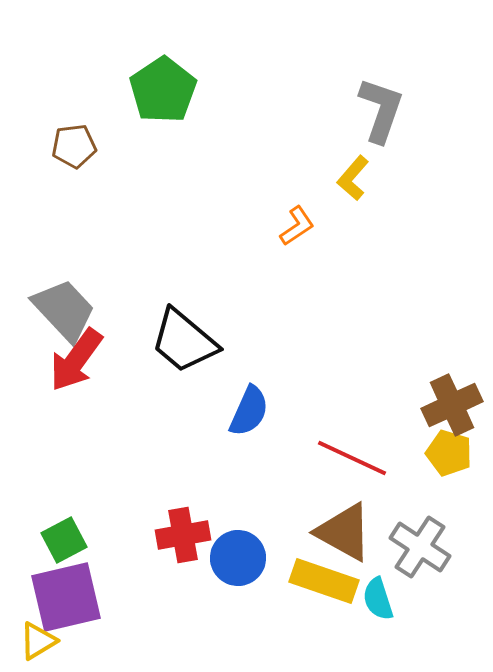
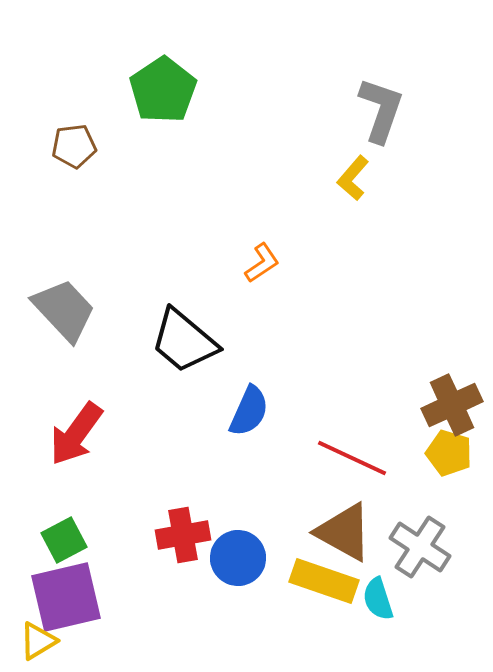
orange L-shape: moved 35 px left, 37 px down
red arrow: moved 74 px down
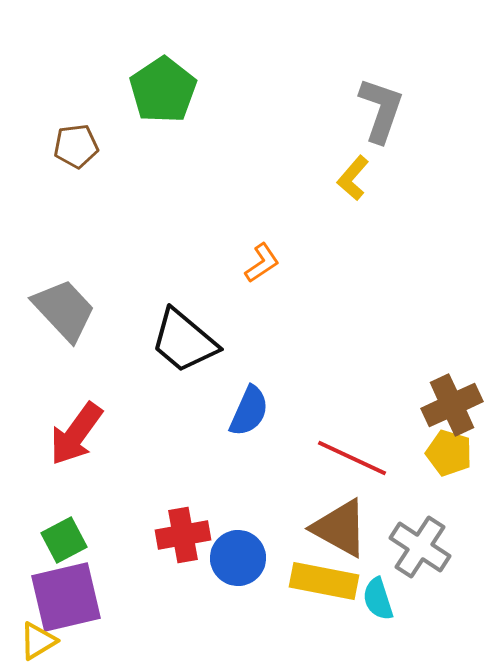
brown pentagon: moved 2 px right
brown triangle: moved 4 px left, 4 px up
yellow rectangle: rotated 8 degrees counterclockwise
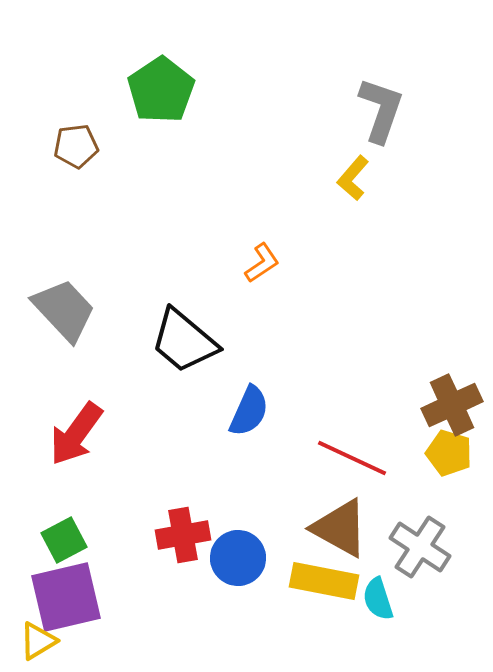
green pentagon: moved 2 px left
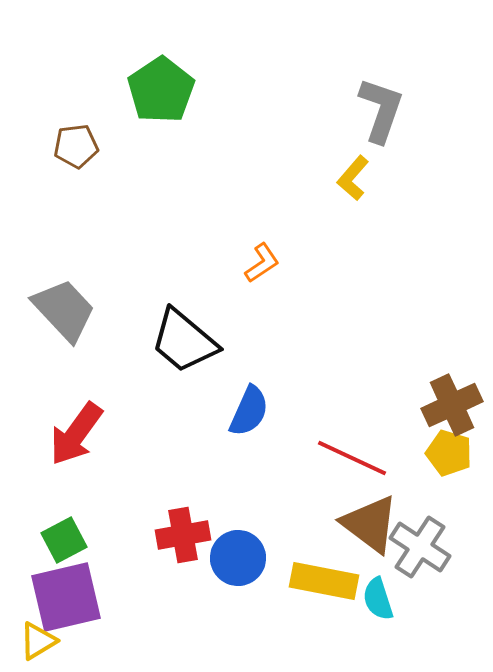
brown triangle: moved 30 px right, 4 px up; rotated 8 degrees clockwise
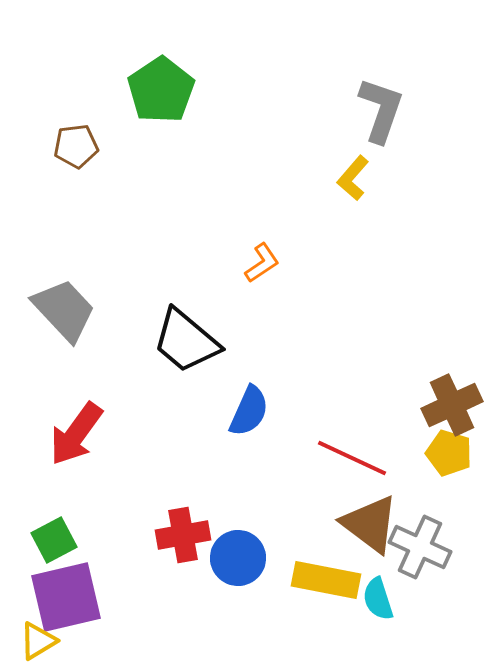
black trapezoid: moved 2 px right
green square: moved 10 px left
gray cross: rotated 8 degrees counterclockwise
yellow rectangle: moved 2 px right, 1 px up
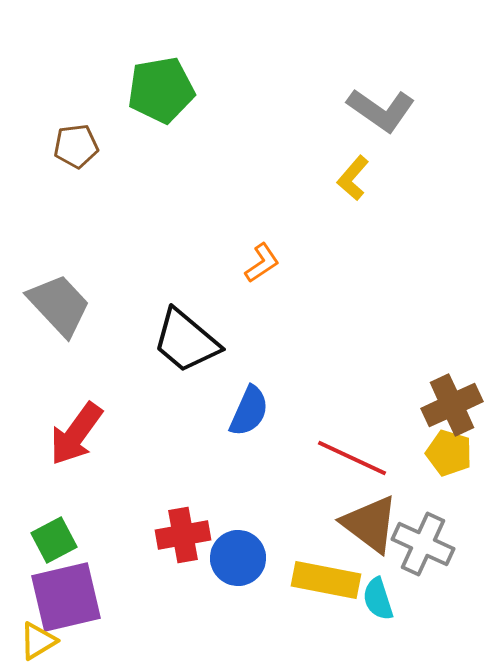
green pentagon: rotated 24 degrees clockwise
gray L-shape: rotated 106 degrees clockwise
gray trapezoid: moved 5 px left, 5 px up
gray cross: moved 3 px right, 3 px up
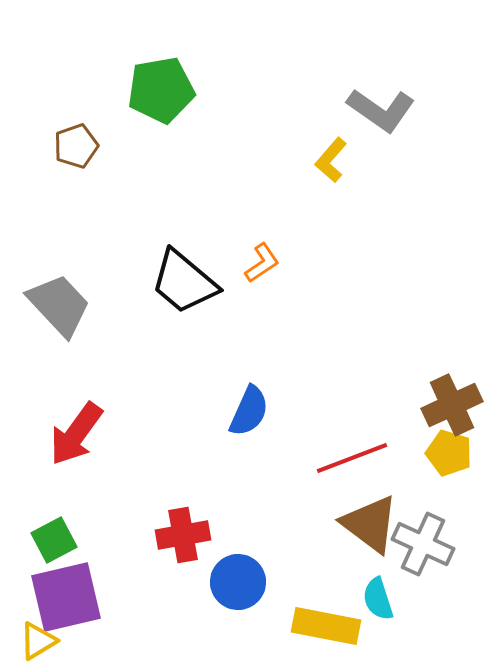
brown pentagon: rotated 12 degrees counterclockwise
yellow L-shape: moved 22 px left, 18 px up
black trapezoid: moved 2 px left, 59 px up
red line: rotated 46 degrees counterclockwise
blue circle: moved 24 px down
yellow rectangle: moved 46 px down
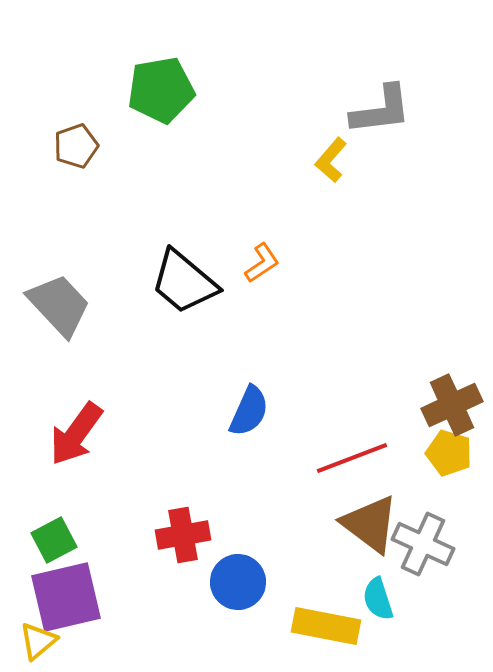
gray L-shape: rotated 42 degrees counterclockwise
yellow triangle: rotated 9 degrees counterclockwise
